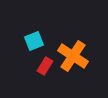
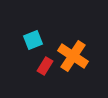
cyan square: moved 1 px left, 1 px up
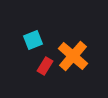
orange cross: rotated 8 degrees clockwise
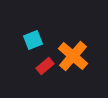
red rectangle: rotated 18 degrees clockwise
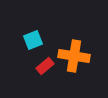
orange cross: moved 1 px right; rotated 32 degrees counterclockwise
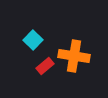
cyan square: rotated 24 degrees counterclockwise
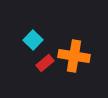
red rectangle: moved 3 px up
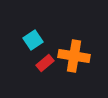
cyan square: rotated 12 degrees clockwise
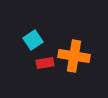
red rectangle: rotated 30 degrees clockwise
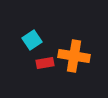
cyan square: moved 1 px left
